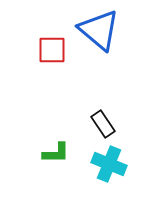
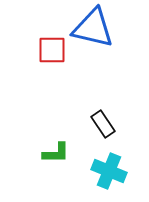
blue triangle: moved 6 px left, 2 px up; rotated 27 degrees counterclockwise
cyan cross: moved 7 px down
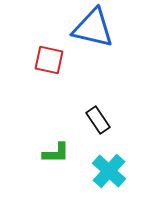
red square: moved 3 px left, 10 px down; rotated 12 degrees clockwise
black rectangle: moved 5 px left, 4 px up
cyan cross: rotated 20 degrees clockwise
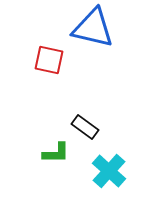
black rectangle: moved 13 px left, 7 px down; rotated 20 degrees counterclockwise
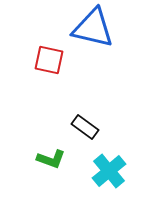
green L-shape: moved 5 px left, 6 px down; rotated 20 degrees clockwise
cyan cross: rotated 8 degrees clockwise
